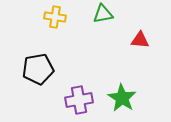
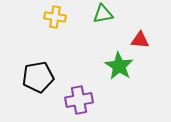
black pentagon: moved 8 px down
green star: moved 3 px left, 32 px up
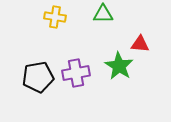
green triangle: rotated 10 degrees clockwise
red triangle: moved 4 px down
purple cross: moved 3 px left, 27 px up
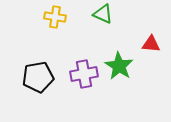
green triangle: rotated 25 degrees clockwise
red triangle: moved 11 px right
purple cross: moved 8 px right, 1 px down
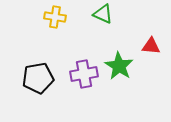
red triangle: moved 2 px down
black pentagon: moved 1 px down
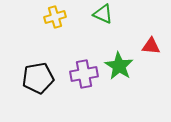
yellow cross: rotated 25 degrees counterclockwise
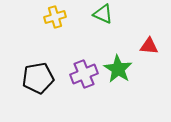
red triangle: moved 2 px left
green star: moved 1 px left, 3 px down
purple cross: rotated 12 degrees counterclockwise
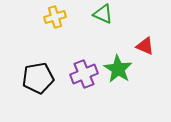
red triangle: moved 4 px left; rotated 18 degrees clockwise
